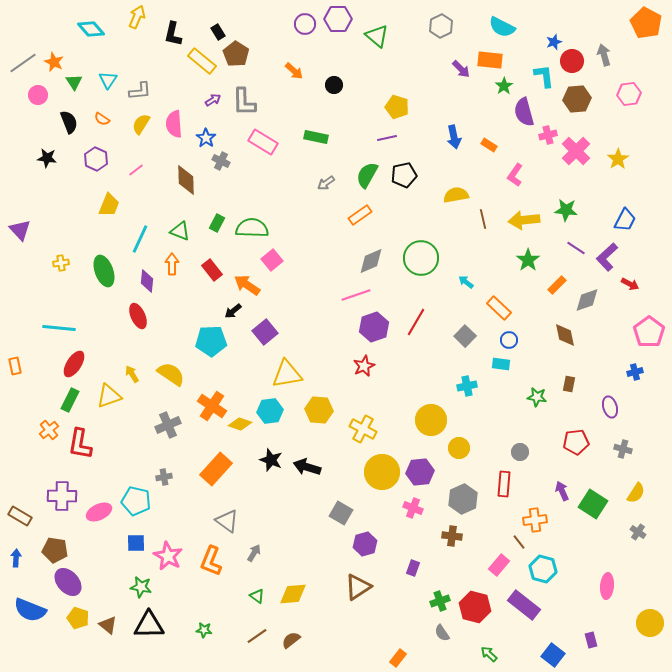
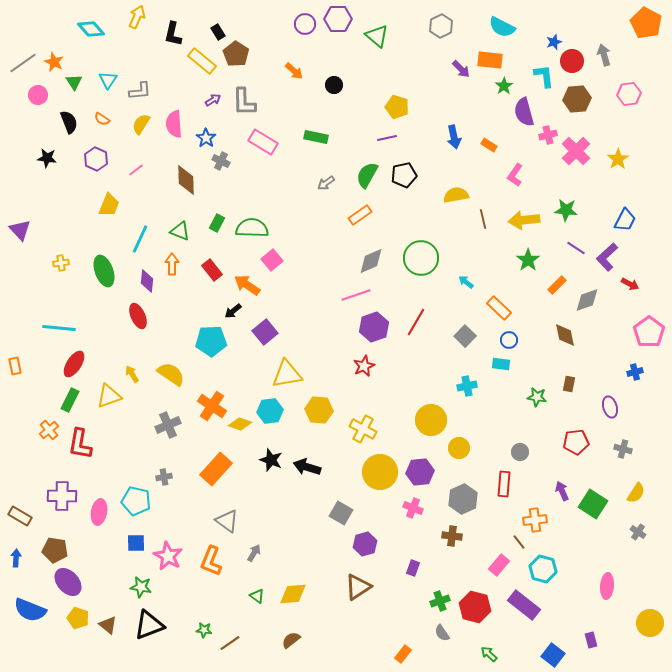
yellow circle at (382, 472): moved 2 px left
pink ellipse at (99, 512): rotated 55 degrees counterclockwise
black triangle at (149, 625): rotated 20 degrees counterclockwise
brown line at (257, 636): moved 27 px left, 7 px down
orange rectangle at (398, 658): moved 5 px right, 4 px up
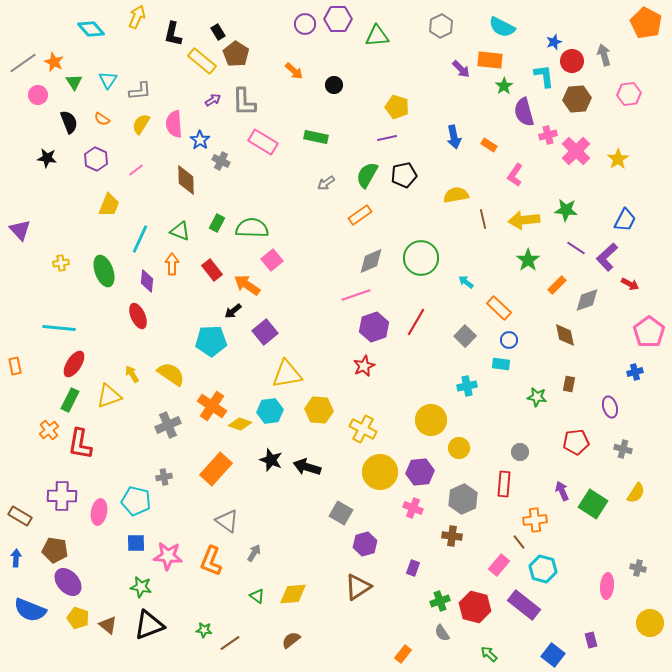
green triangle at (377, 36): rotated 45 degrees counterclockwise
blue star at (206, 138): moved 6 px left, 2 px down
gray cross at (638, 532): moved 36 px down; rotated 21 degrees counterclockwise
pink star at (168, 556): rotated 24 degrees counterclockwise
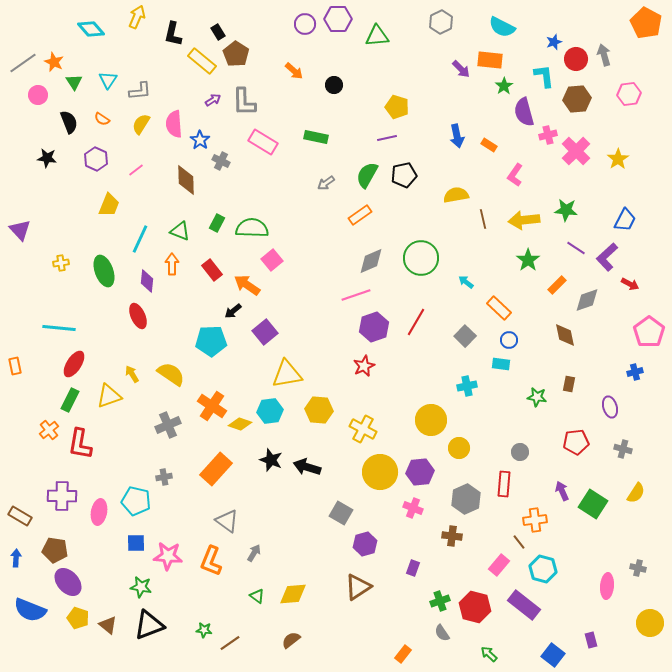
gray hexagon at (441, 26): moved 4 px up
red circle at (572, 61): moved 4 px right, 2 px up
blue arrow at (454, 137): moved 3 px right, 1 px up
gray hexagon at (463, 499): moved 3 px right
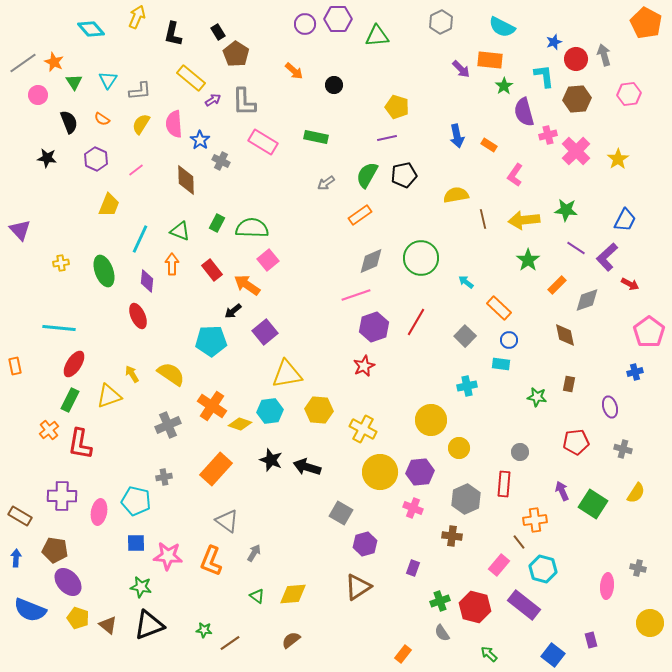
yellow rectangle at (202, 61): moved 11 px left, 17 px down
pink square at (272, 260): moved 4 px left
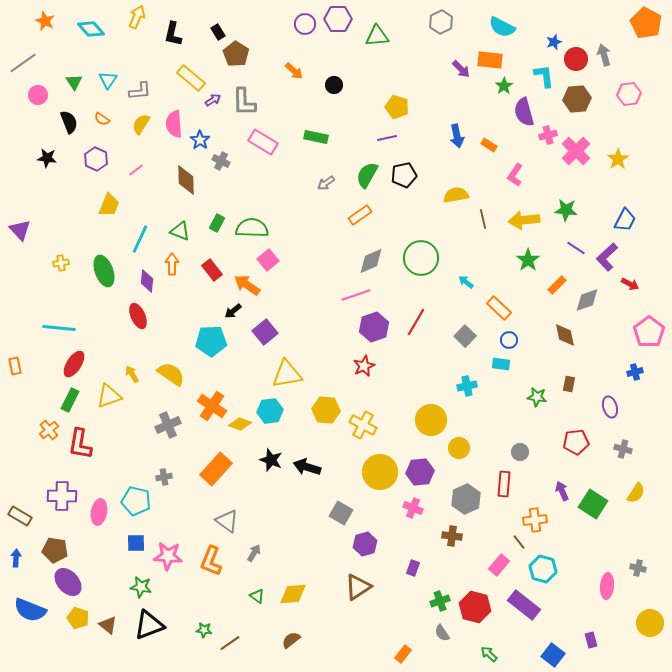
orange star at (54, 62): moved 9 px left, 41 px up
yellow hexagon at (319, 410): moved 7 px right
yellow cross at (363, 429): moved 4 px up
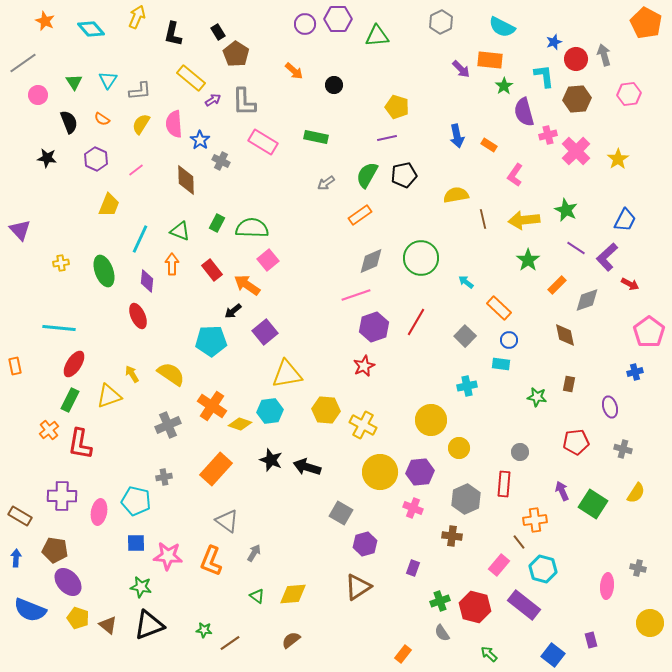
green star at (566, 210): rotated 20 degrees clockwise
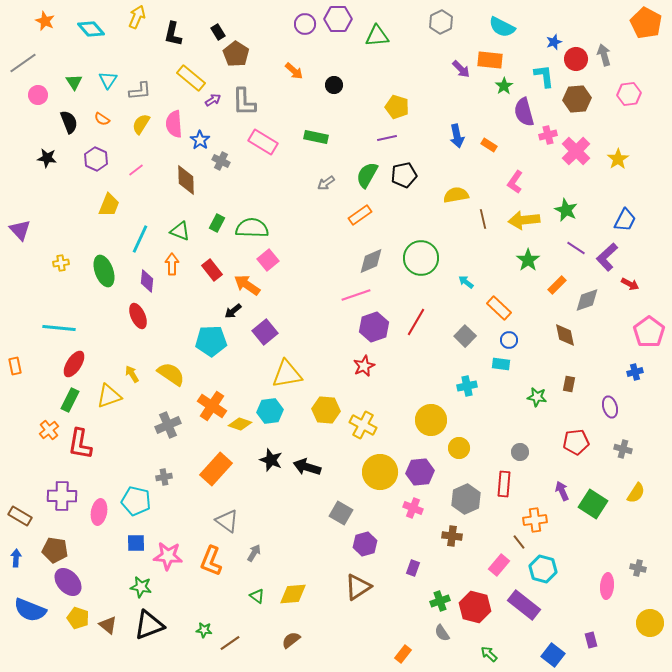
pink L-shape at (515, 175): moved 7 px down
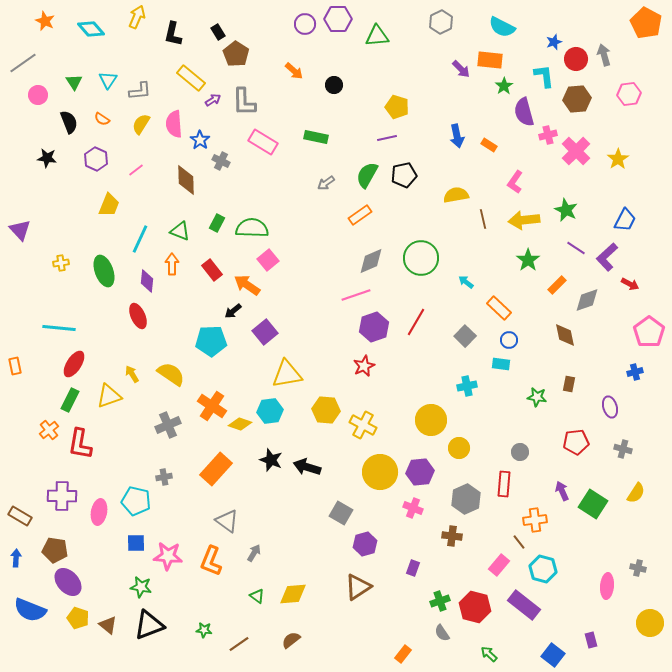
brown line at (230, 643): moved 9 px right, 1 px down
